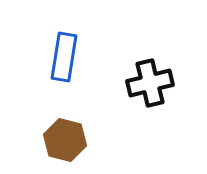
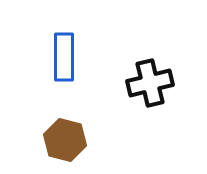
blue rectangle: rotated 9 degrees counterclockwise
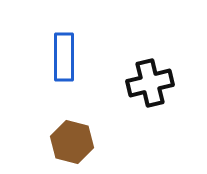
brown hexagon: moved 7 px right, 2 px down
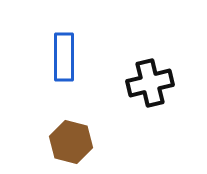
brown hexagon: moved 1 px left
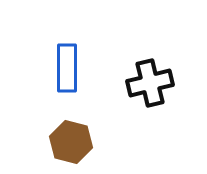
blue rectangle: moved 3 px right, 11 px down
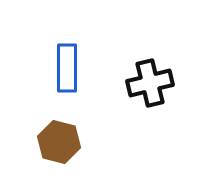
brown hexagon: moved 12 px left
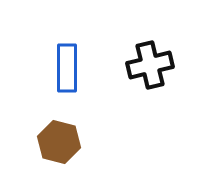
black cross: moved 18 px up
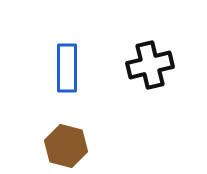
brown hexagon: moved 7 px right, 4 px down
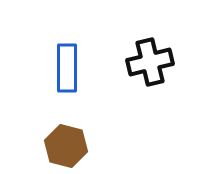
black cross: moved 3 px up
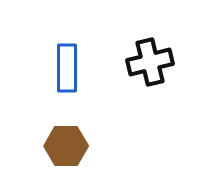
brown hexagon: rotated 15 degrees counterclockwise
